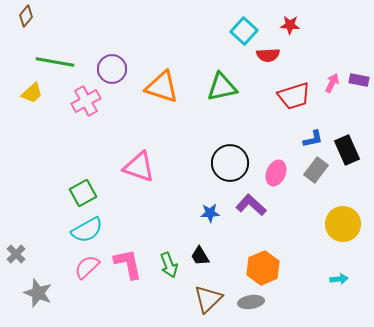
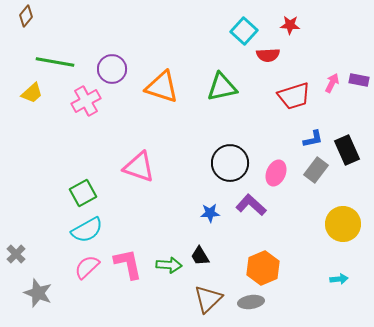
green arrow: rotated 65 degrees counterclockwise
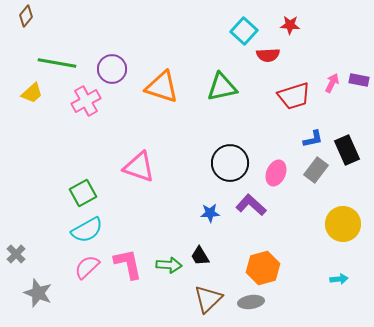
green line: moved 2 px right, 1 px down
orange hexagon: rotated 8 degrees clockwise
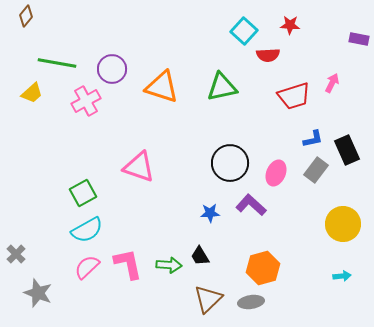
purple rectangle: moved 41 px up
cyan arrow: moved 3 px right, 3 px up
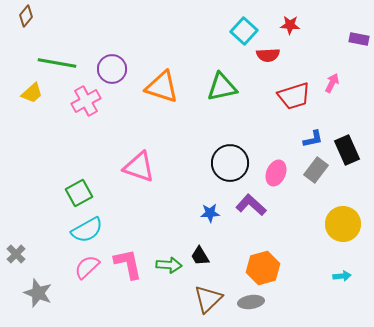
green square: moved 4 px left
